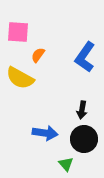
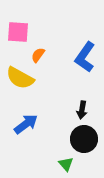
blue arrow: moved 19 px left, 9 px up; rotated 45 degrees counterclockwise
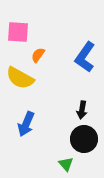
blue arrow: rotated 150 degrees clockwise
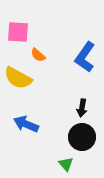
orange semicircle: rotated 84 degrees counterclockwise
yellow semicircle: moved 2 px left
black arrow: moved 2 px up
blue arrow: rotated 90 degrees clockwise
black circle: moved 2 px left, 2 px up
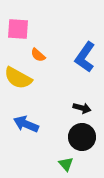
pink square: moved 3 px up
black arrow: rotated 84 degrees counterclockwise
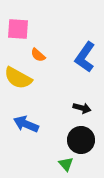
black circle: moved 1 px left, 3 px down
